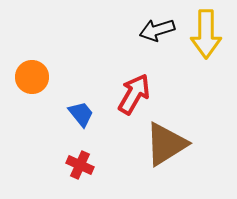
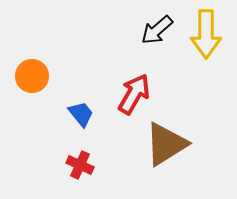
black arrow: rotated 24 degrees counterclockwise
orange circle: moved 1 px up
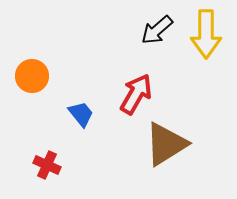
red arrow: moved 2 px right
red cross: moved 33 px left
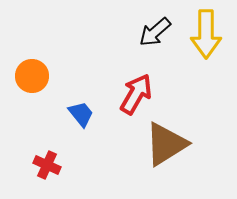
black arrow: moved 2 px left, 2 px down
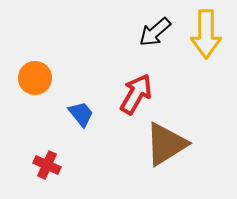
orange circle: moved 3 px right, 2 px down
